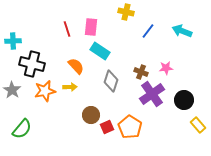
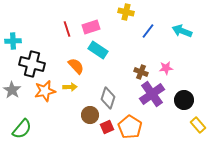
pink rectangle: rotated 66 degrees clockwise
cyan rectangle: moved 2 px left, 1 px up
gray diamond: moved 3 px left, 17 px down
brown circle: moved 1 px left
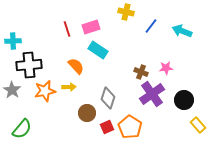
blue line: moved 3 px right, 5 px up
black cross: moved 3 px left, 1 px down; rotated 20 degrees counterclockwise
yellow arrow: moved 1 px left
brown circle: moved 3 px left, 2 px up
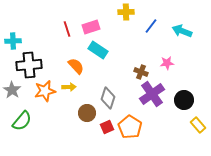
yellow cross: rotated 14 degrees counterclockwise
pink star: moved 1 px right, 5 px up
green semicircle: moved 8 px up
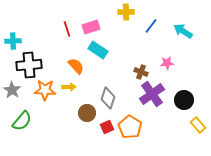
cyan arrow: moved 1 px right; rotated 12 degrees clockwise
orange star: moved 1 px up; rotated 15 degrees clockwise
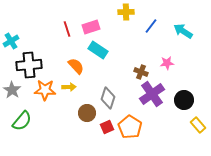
cyan cross: moved 2 px left; rotated 28 degrees counterclockwise
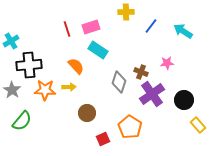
gray diamond: moved 11 px right, 16 px up
red square: moved 4 px left, 12 px down
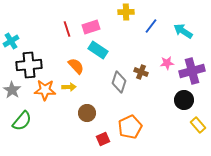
purple cross: moved 40 px right, 23 px up; rotated 20 degrees clockwise
orange pentagon: rotated 15 degrees clockwise
